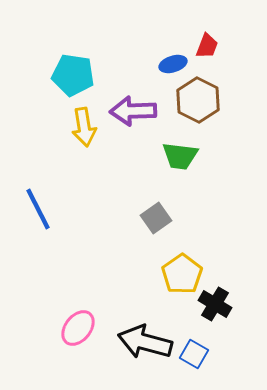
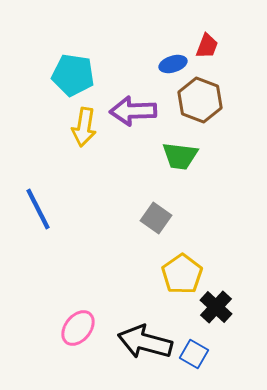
brown hexagon: moved 2 px right; rotated 6 degrees counterclockwise
yellow arrow: rotated 18 degrees clockwise
gray square: rotated 20 degrees counterclockwise
black cross: moved 1 px right, 3 px down; rotated 12 degrees clockwise
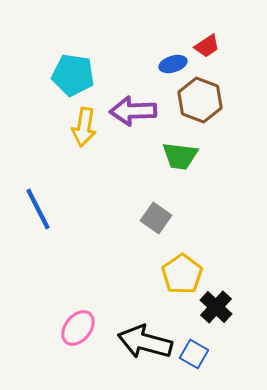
red trapezoid: rotated 36 degrees clockwise
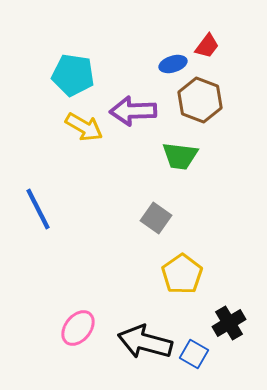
red trapezoid: rotated 20 degrees counterclockwise
yellow arrow: rotated 69 degrees counterclockwise
black cross: moved 13 px right, 16 px down; rotated 16 degrees clockwise
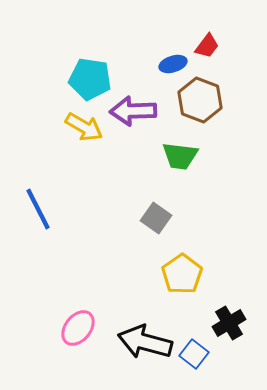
cyan pentagon: moved 17 px right, 4 px down
blue square: rotated 8 degrees clockwise
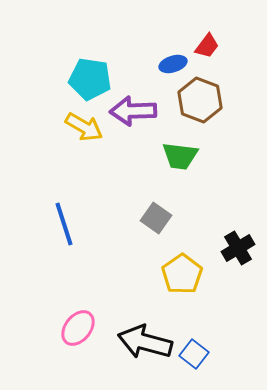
blue line: moved 26 px right, 15 px down; rotated 9 degrees clockwise
black cross: moved 9 px right, 75 px up
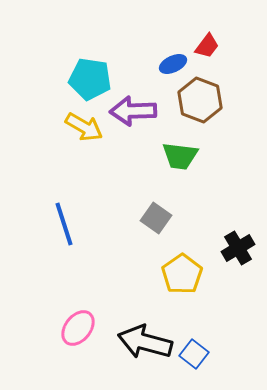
blue ellipse: rotated 8 degrees counterclockwise
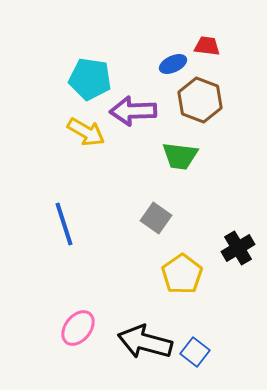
red trapezoid: rotated 120 degrees counterclockwise
yellow arrow: moved 2 px right, 5 px down
blue square: moved 1 px right, 2 px up
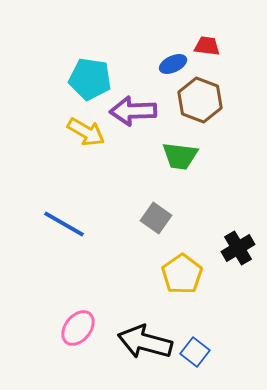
blue line: rotated 42 degrees counterclockwise
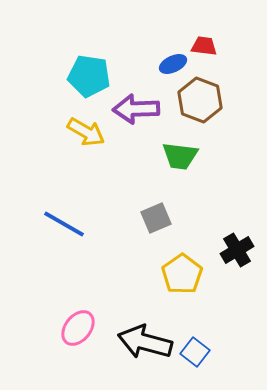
red trapezoid: moved 3 px left
cyan pentagon: moved 1 px left, 3 px up
purple arrow: moved 3 px right, 2 px up
gray square: rotated 32 degrees clockwise
black cross: moved 1 px left, 2 px down
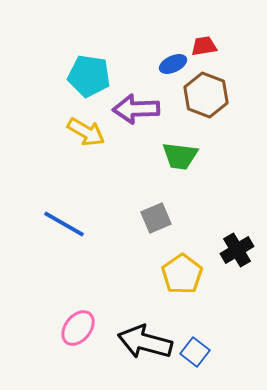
red trapezoid: rotated 16 degrees counterclockwise
brown hexagon: moved 6 px right, 5 px up
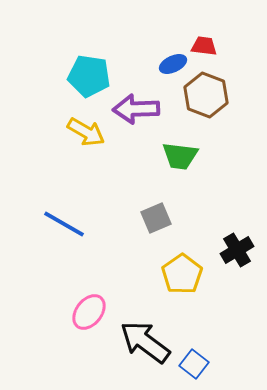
red trapezoid: rotated 16 degrees clockwise
pink ellipse: moved 11 px right, 16 px up
black arrow: rotated 22 degrees clockwise
blue square: moved 1 px left, 12 px down
